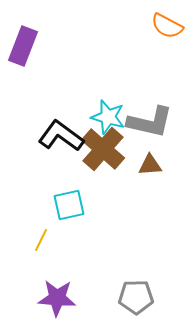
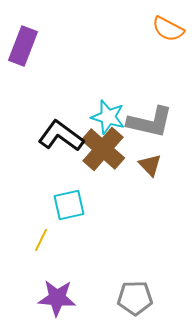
orange semicircle: moved 1 px right, 3 px down
brown triangle: rotated 50 degrees clockwise
gray pentagon: moved 1 px left, 1 px down
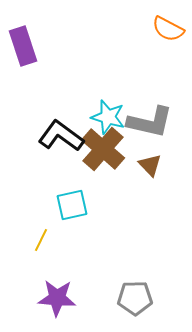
purple rectangle: rotated 39 degrees counterclockwise
cyan square: moved 3 px right
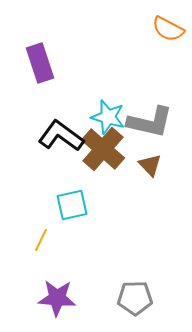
purple rectangle: moved 17 px right, 17 px down
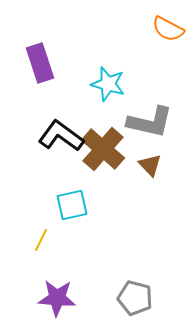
cyan star: moved 33 px up
gray pentagon: rotated 16 degrees clockwise
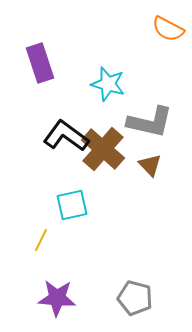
black L-shape: moved 5 px right
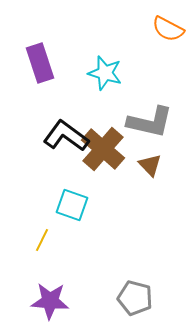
cyan star: moved 3 px left, 11 px up
cyan square: rotated 32 degrees clockwise
yellow line: moved 1 px right
purple star: moved 7 px left, 3 px down
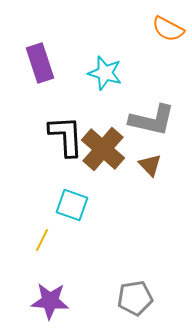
gray L-shape: moved 2 px right, 2 px up
black L-shape: rotated 51 degrees clockwise
gray pentagon: rotated 24 degrees counterclockwise
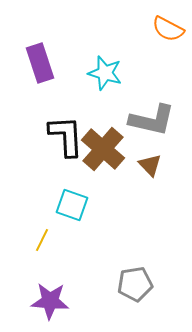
gray pentagon: moved 14 px up
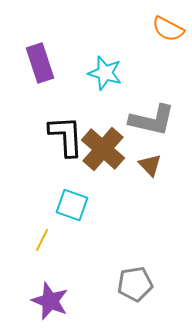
purple star: rotated 18 degrees clockwise
